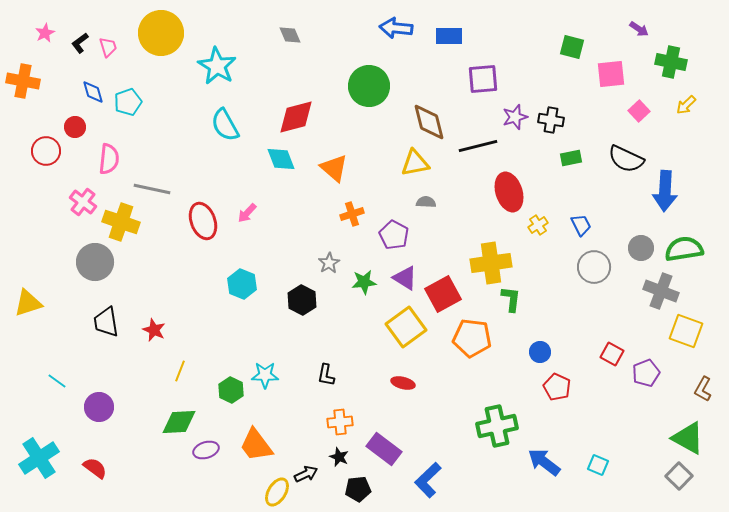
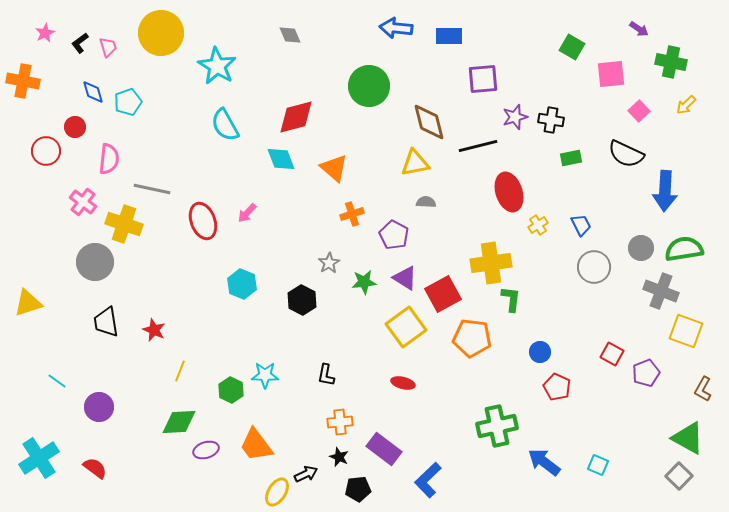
green square at (572, 47): rotated 15 degrees clockwise
black semicircle at (626, 159): moved 5 px up
yellow cross at (121, 222): moved 3 px right, 2 px down
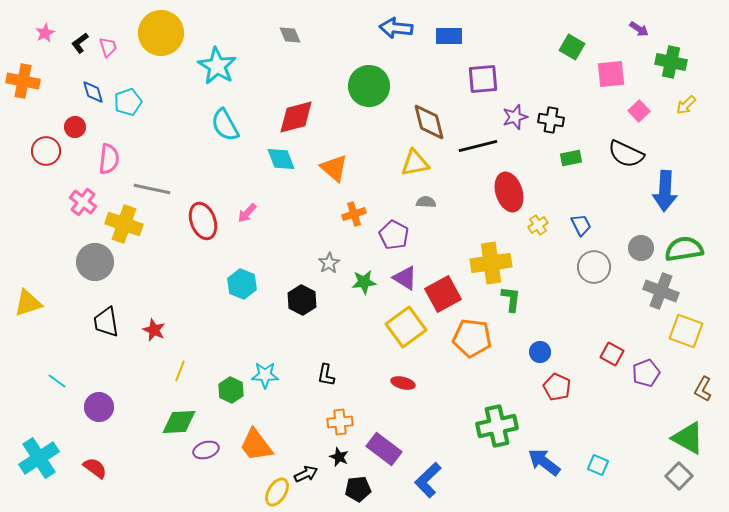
orange cross at (352, 214): moved 2 px right
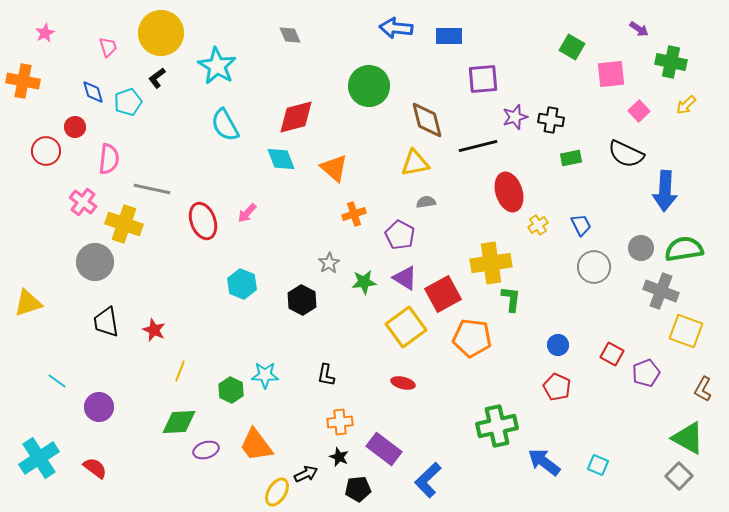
black L-shape at (80, 43): moved 77 px right, 35 px down
brown diamond at (429, 122): moved 2 px left, 2 px up
gray semicircle at (426, 202): rotated 12 degrees counterclockwise
purple pentagon at (394, 235): moved 6 px right
blue circle at (540, 352): moved 18 px right, 7 px up
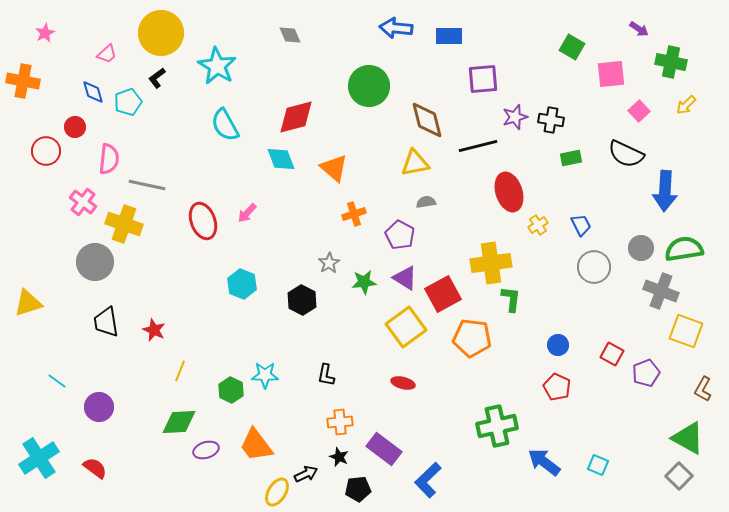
pink trapezoid at (108, 47): moved 1 px left, 7 px down; rotated 65 degrees clockwise
gray line at (152, 189): moved 5 px left, 4 px up
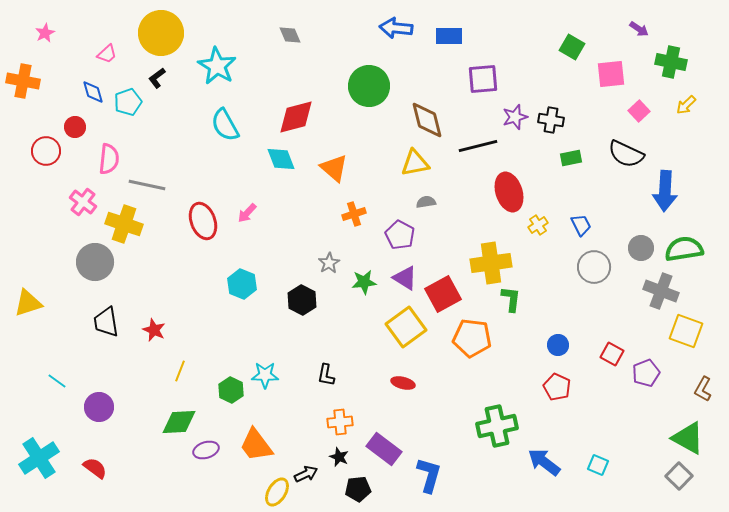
blue L-shape at (428, 480): moved 1 px right, 5 px up; rotated 150 degrees clockwise
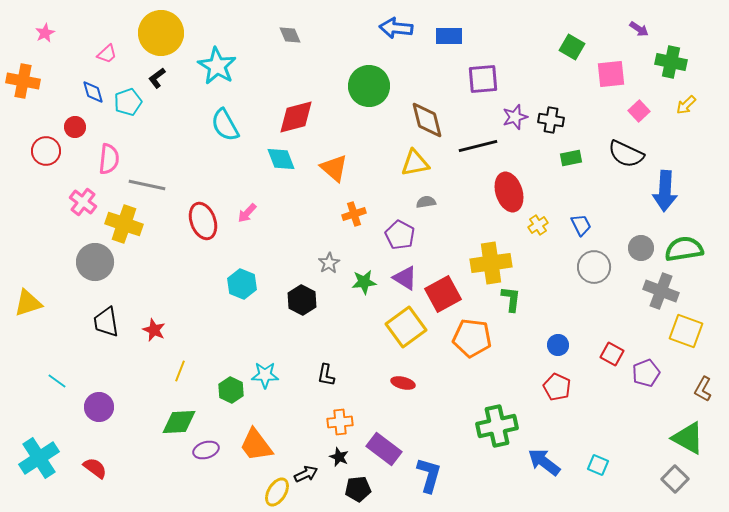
gray square at (679, 476): moved 4 px left, 3 px down
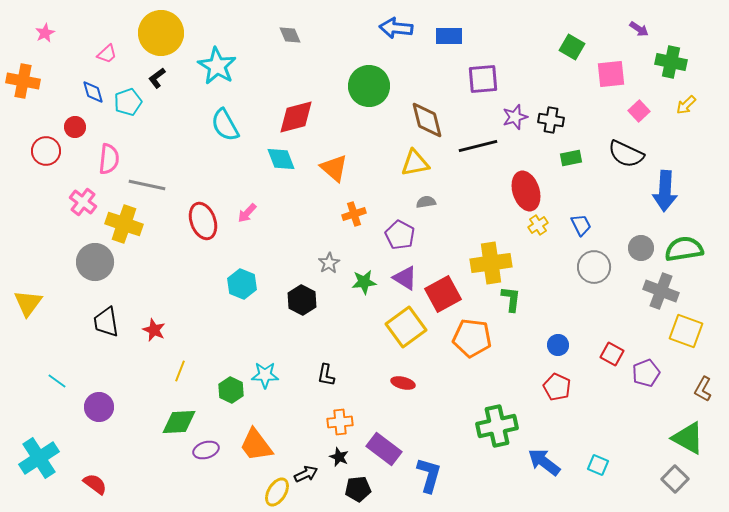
red ellipse at (509, 192): moved 17 px right, 1 px up
yellow triangle at (28, 303): rotated 36 degrees counterclockwise
red semicircle at (95, 468): moved 16 px down
